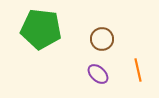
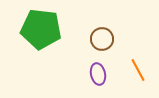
orange line: rotated 15 degrees counterclockwise
purple ellipse: rotated 35 degrees clockwise
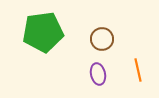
green pentagon: moved 2 px right, 3 px down; rotated 15 degrees counterclockwise
orange line: rotated 15 degrees clockwise
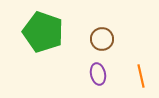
green pentagon: rotated 27 degrees clockwise
orange line: moved 3 px right, 6 px down
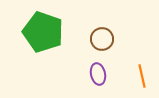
orange line: moved 1 px right
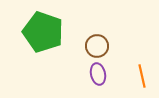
brown circle: moved 5 px left, 7 px down
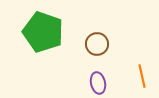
brown circle: moved 2 px up
purple ellipse: moved 9 px down
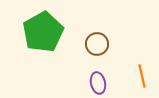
green pentagon: rotated 24 degrees clockwise
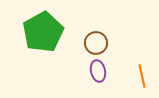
brown circle: moved 1 px left, 1 px up
purple ellipse: moved 12 px up
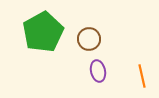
brown circle: moved 7 px left, 4 px up
